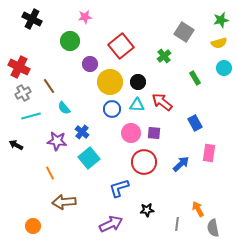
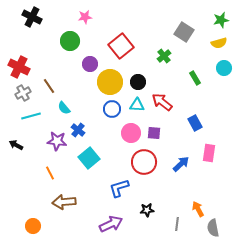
black cross: moved 2 px up
blue cross: moved 4 px left, 2 px up
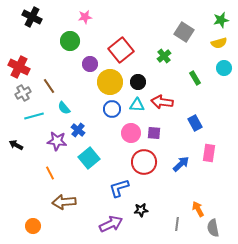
red square: moved 4 px down
red arrow: rotated 30 degrees counterclockwise
cyan line: moved 3 px right
black star: moved 6 px left
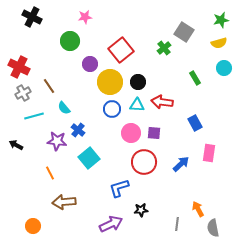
green cross: moved 8 px up
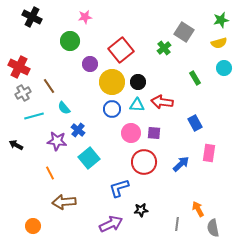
yellow circle: moved 2 px right
